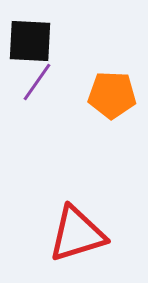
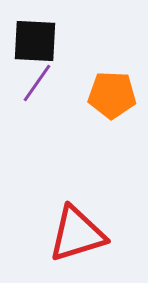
black square: moved 5 px right
purple line: moved 1 px down
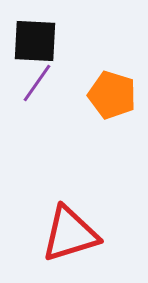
orange pentagon: rotated 15 degrees clockwise
red triangle: moved 7 px left
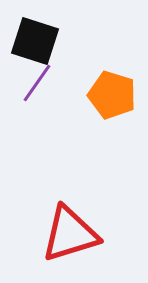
black square: rotated 15 degrees clockwise
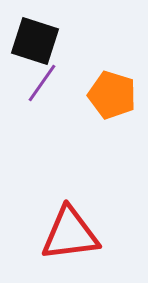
purple line: moved 5 px right
red triangle: rotated 10 degrees clockwise
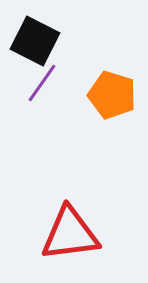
black square: rotated 9 degrees clockwise
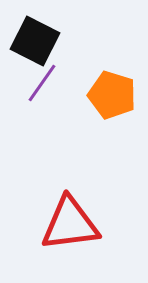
red triangle: moved 10 px up
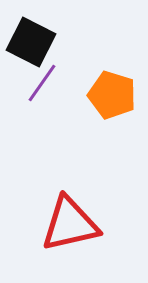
black square: moved 4 px left, 1 px down
red triangle: rotated 6 degrees counterclockwise
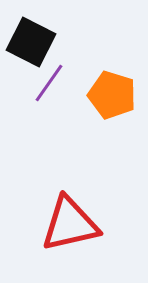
purple line: moved 7 px right
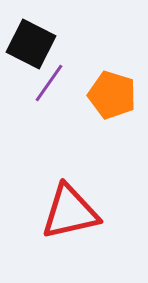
black square: moved 2 px down
red triangle: moved 12 px up
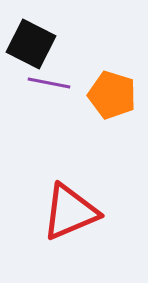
purple line: rotated 66 degrees clockwise
red triangle: rotated 10 degrees counterclockwise
